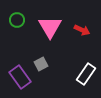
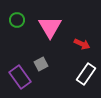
red arrow: moved 14 px down
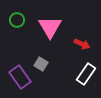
gray square: rotated 32 degrees counterclockwise
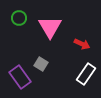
green circle: moved 2 px right, 2 px up
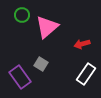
green circle: moved 3 px right, 3 px up
pink triangle: moved 3 px left; rotated 20 degrees clockwise
red arrow: rotated 140 degrees clockwise
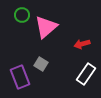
pink triangle: moved 1 px left
purple rectangle: rotated 15 degrees clockwise
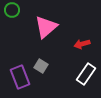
green circle: moved 10 px left, 5 px up
gray square: moved 2 px down
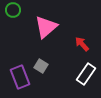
green circle: moved 1 px right
red arrow: rotated 63 degrees clockwise
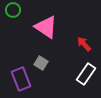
pink triangle: rotated 45 degrees counterclockwise
red arrow: moved 2 px right
gray square: moved 3 px up
purple rectangle: moved 1 px right, 2 px down
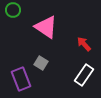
white rectangle: moved 2 px left, 1 px down
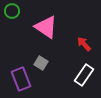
green circle: moved 1 px left, 1 px down
